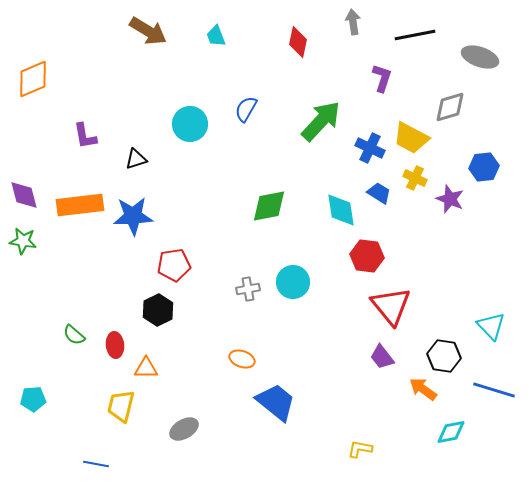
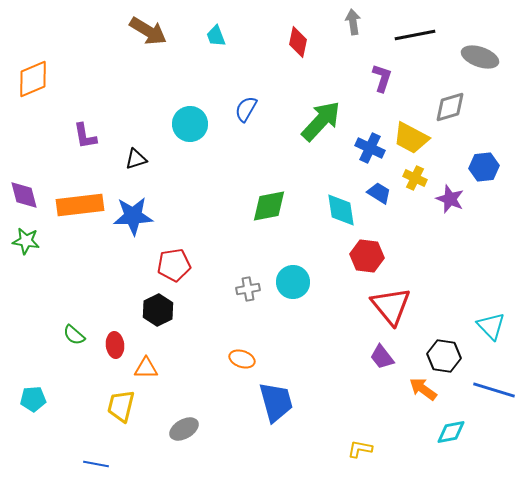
green star at (23, 241): moved 3 px right
blue trapezoid at (276, 402): rotated 36 degrees clockwise
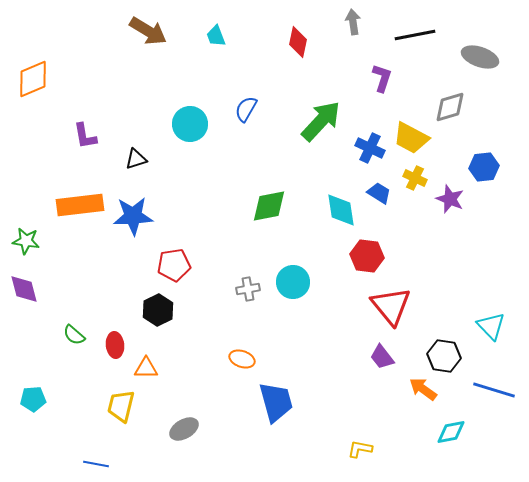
purple diamond at (24, 195): moved 94 px down
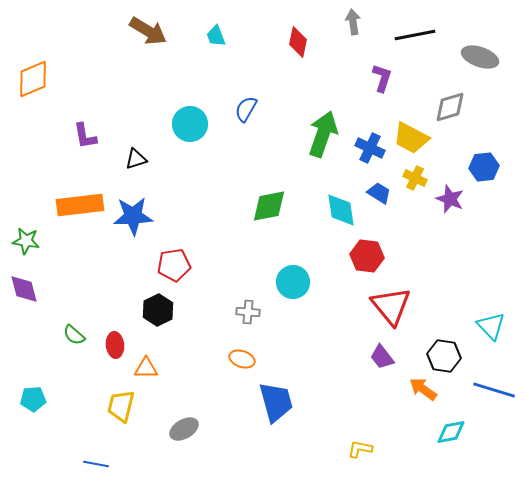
green arrow at (321, 121): moved 2 px right, 13 px down; rotated 24 degrees counterclockwise
gray cross at (248, 289): moved 23 px down; rotated 15 degrees clockwise
